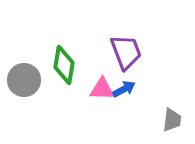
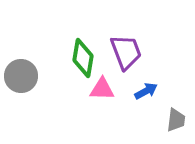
green diamond: moved 19 px right, 7 px up
gray circle: moved 3 px left, 4 px up
blue arrow: moved 22 px right, 2 px down
gray trapezoid: moved 4 px right
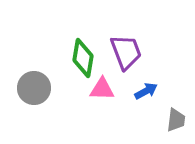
gray circle: moved 13 px right, 12 px down
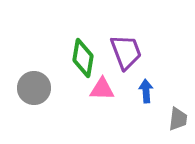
blue arrow: rotated 65 degrees counterclockwise
gray trapezoid: moved 2 px right, 1 px up
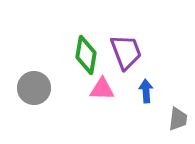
green diamond: moved 3 px right, 3 px up
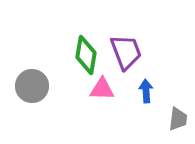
gray circle: moved 2 px left, 2 px up
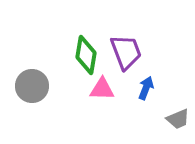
blue arrow: moved 3 px up; rotated 25 degrees clockwise
gray trapezoid: rotated 60 degrees clockwise
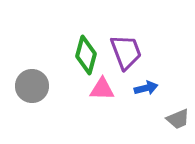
green diamond: rotated 6 degrees clockwise
blue arrow: rotated 55 degrees clockwise
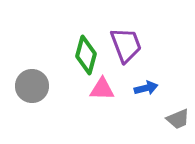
purple trapezoid: moved 7 px up
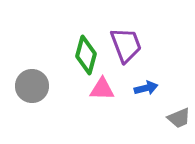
gray trapezoid: moved 1 px right, 1 px up
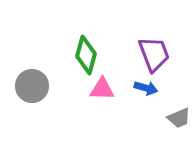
purple trapezoid: moved 28 px right, 9 px down
blue arrow: rotated 30 degrees clockwise
